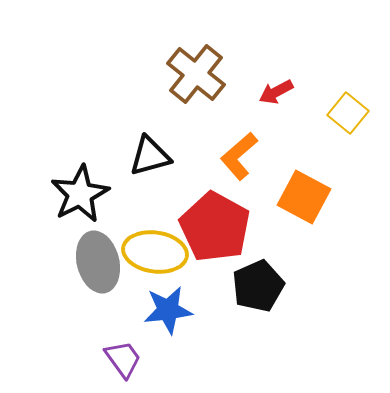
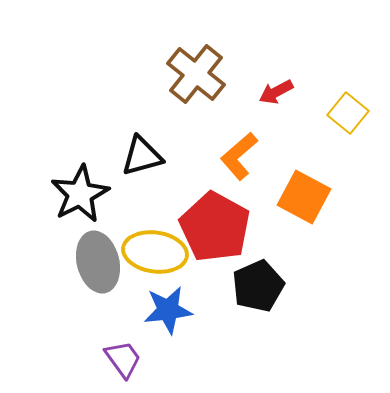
black triangle: moved 8 px left
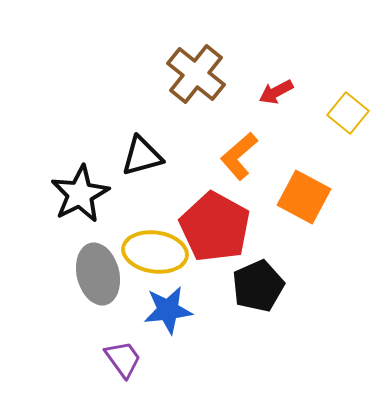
gray ellipse: moved 12 px down
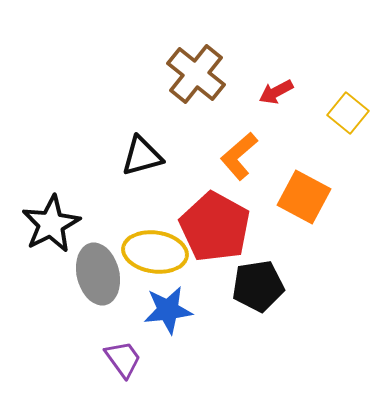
black star: moved 29 px left, 30 px down
black pentagon: rotated 15 degrees clockwise
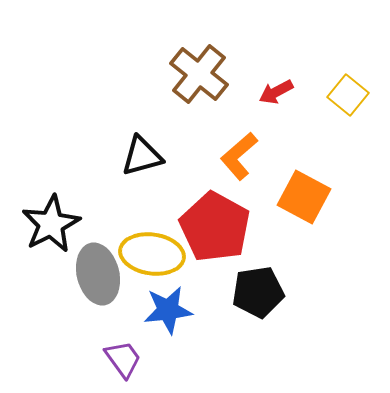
brown cross: moved 3 px right
yellow square: moved 18 px up
yellow ellipse: moved 3 px left, 2 px down
black pentagon: moved 6 px down
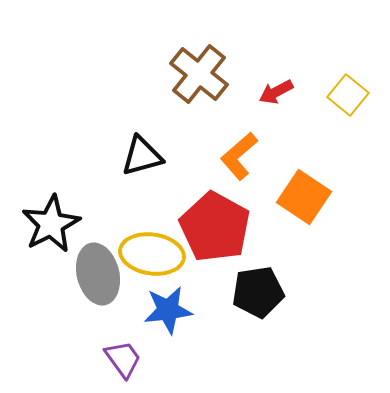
orange square: rotated 6 degrees clockwise
